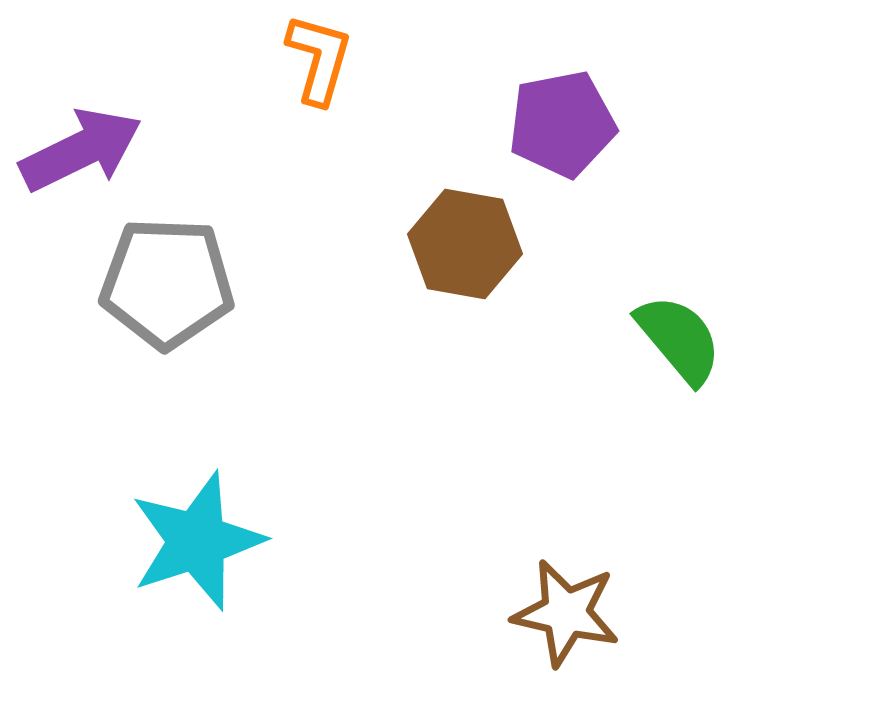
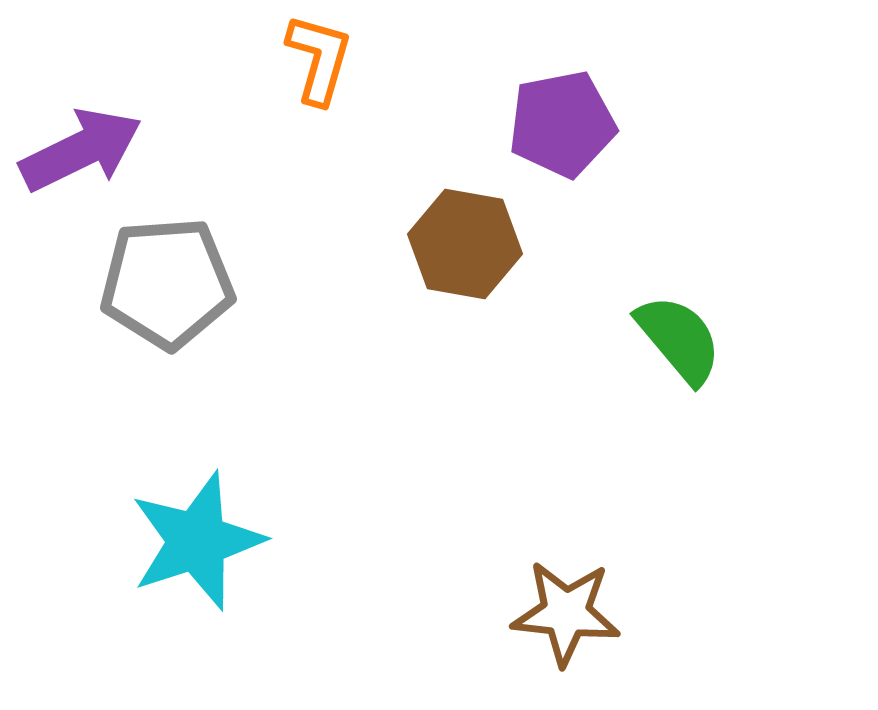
gray pentagon: rotated 6 degrees counterclockwise
brown star: rotated 7 degrees counterclockwise
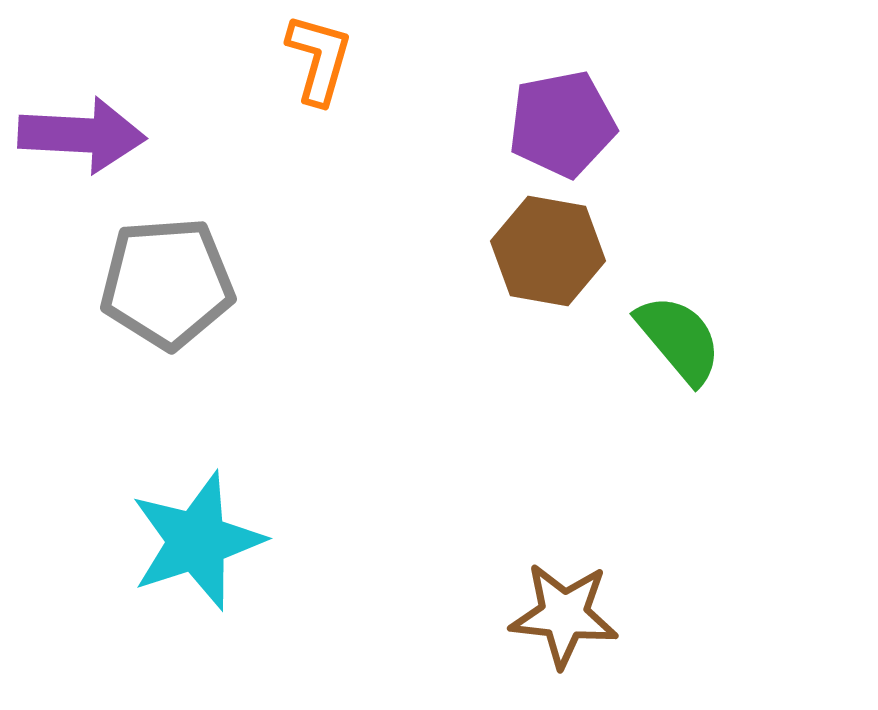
purple arrow: moved 1 px right, 15 px up; rotated 29 degrees clockwise
brown hexagon: moved 83 px right, 7 px down
brown star: moved 2 px left, 2 px down
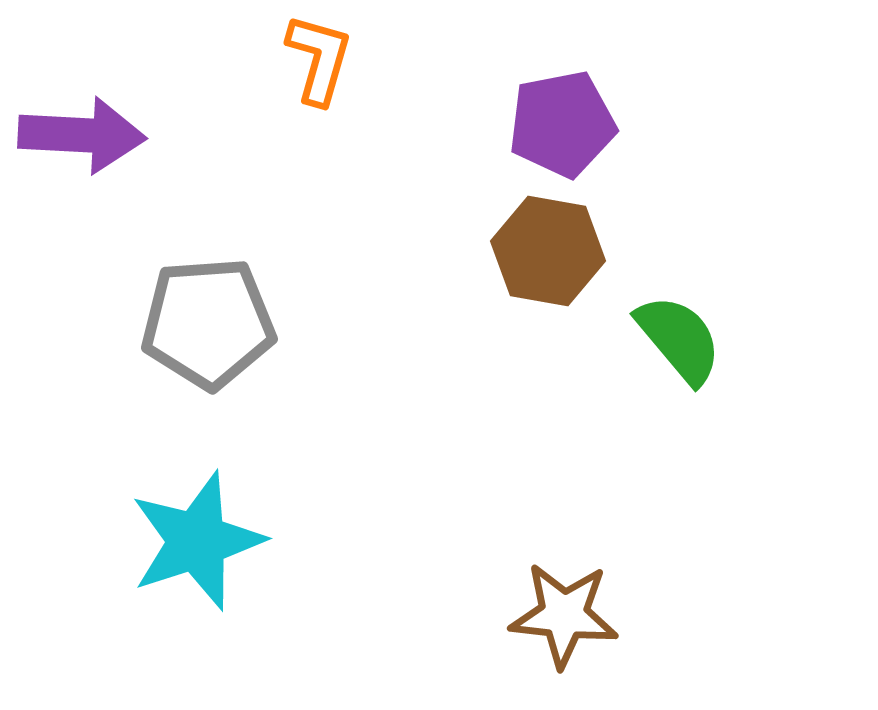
gray pentagon: moved 41 px right, 40 px down
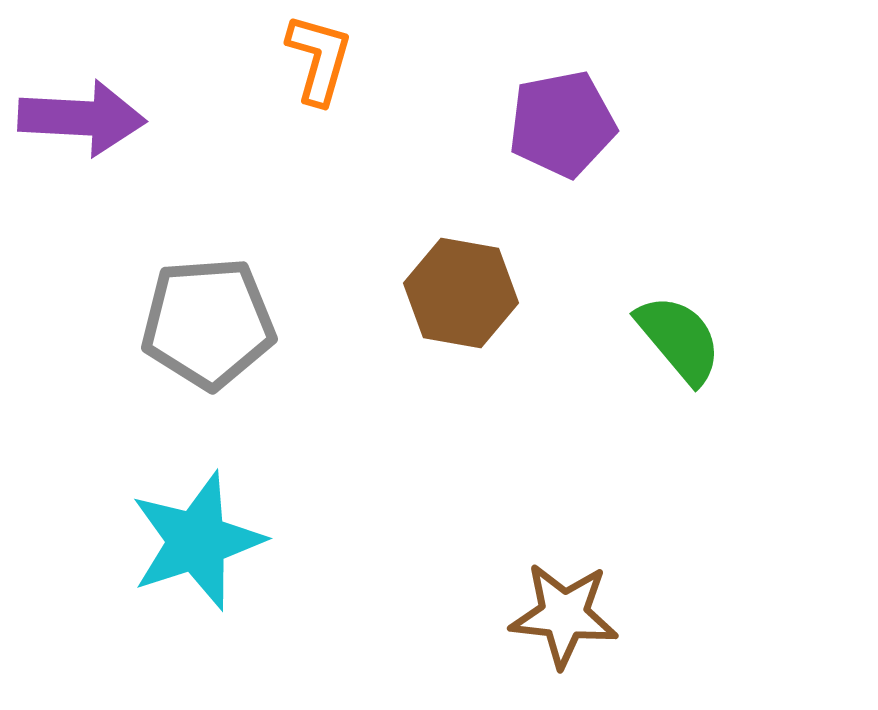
purple arrow: moved 17 px up
brown hexagon: moved 87 px left, 42 px down
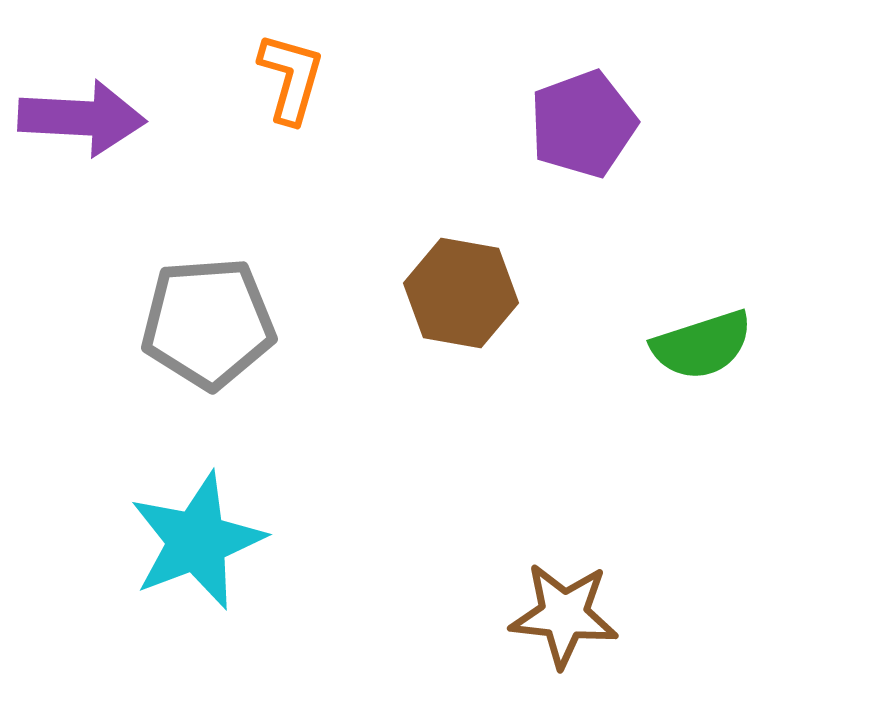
orange L-shape: moved 28 px left, 19 px down
purple pentagon: moved 21 px right; rotated 9 degrees counterclockwise
green semicircle: moved 23 px right, 6 px down; rotated 112 degrees clockwise
cyan star: rotated 3 degrees counterclockwise
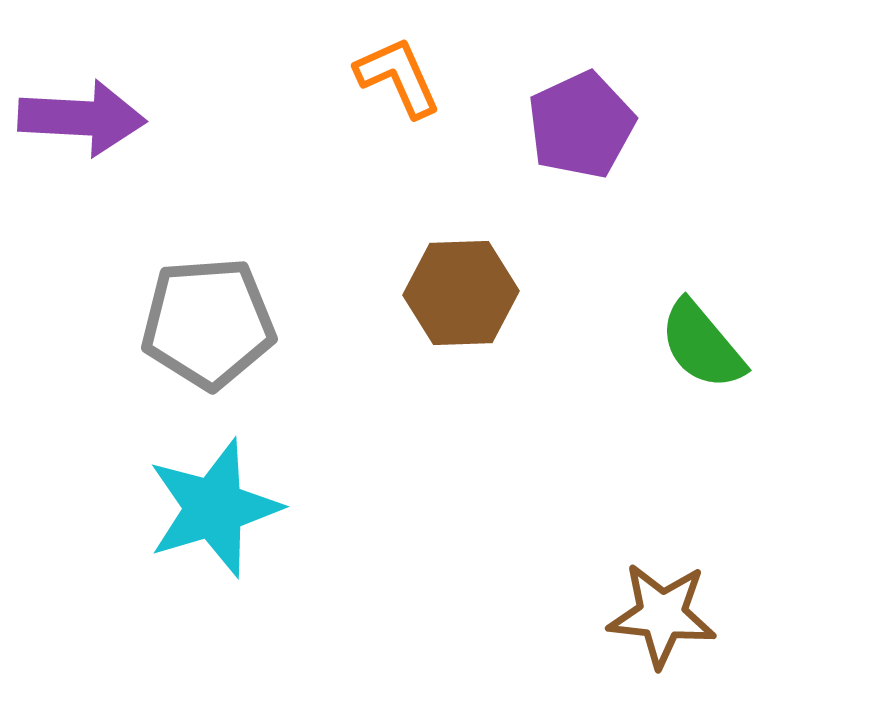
orange L-shape: moved 107 px right, 1 px up; rotated 40 degrees counterclockwise
purple pentagon: moved 2 px left, 1 px down; rotated 5 degrees counterclockwise
brown hexagon: rotated 12 degrees counterclockwise
green semicircle: rotated 68 degrees clockwise
cyan star: moved 17 px right, 33 px up; rotated 4 degrees clockwise
brown star: moved 98 px right
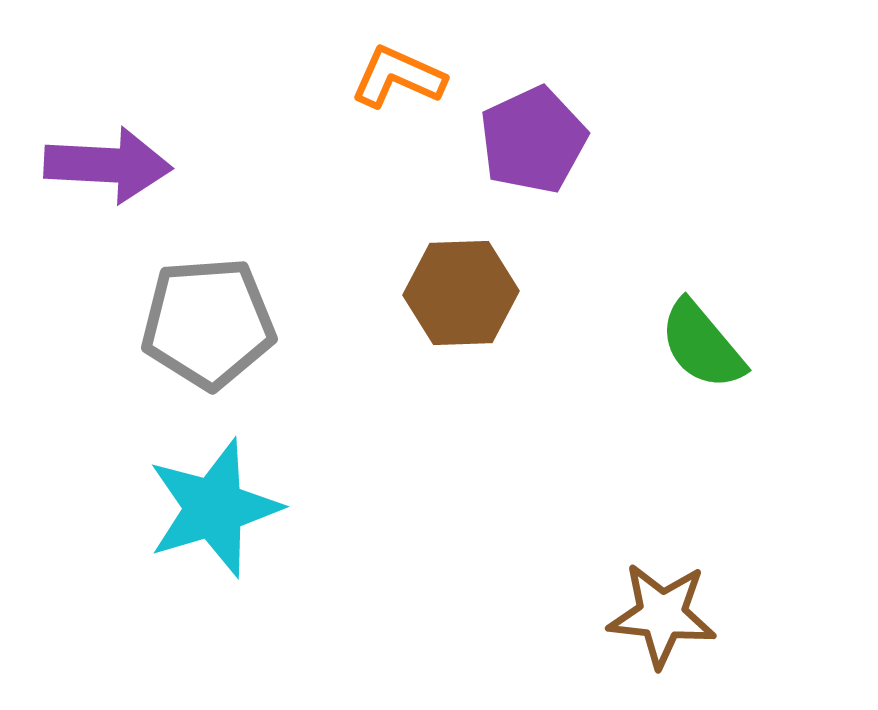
orange L-shape: rotated 42 degrees counterclockwise
purple arrow: moved 26 px right, 47 px down
purple pentagon: moved 48 px left, 15 px down
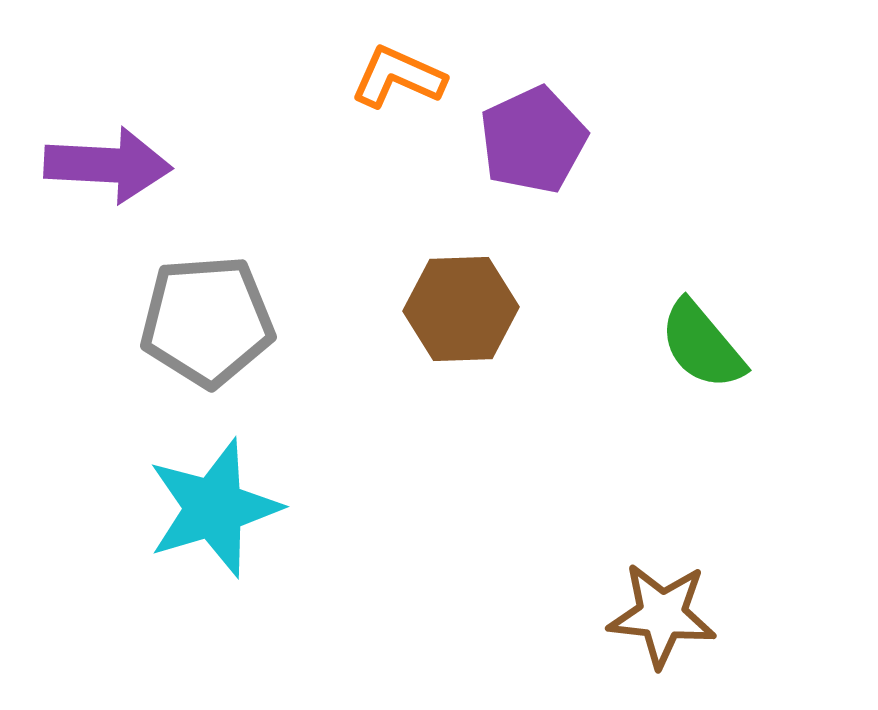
brown hexagon: moved 16 px down
gray pentagon: moved 1 px left, 2 px up
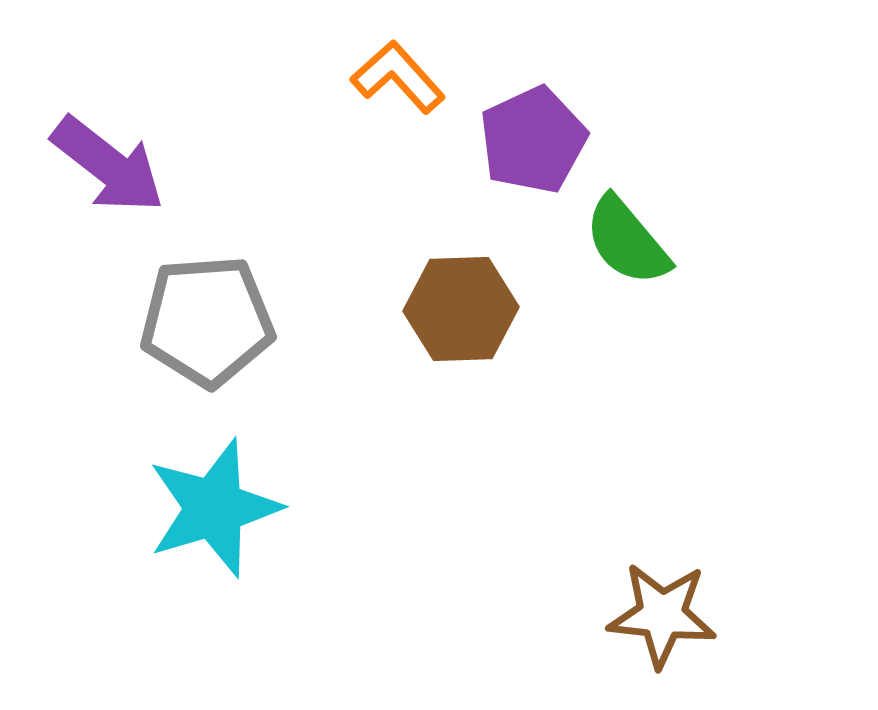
orange L-shape: rotated 24 degrees clockwise
purple arrow: rotated 35 degrees clockwise
green semicircle: moved 75 px left, 104 px up
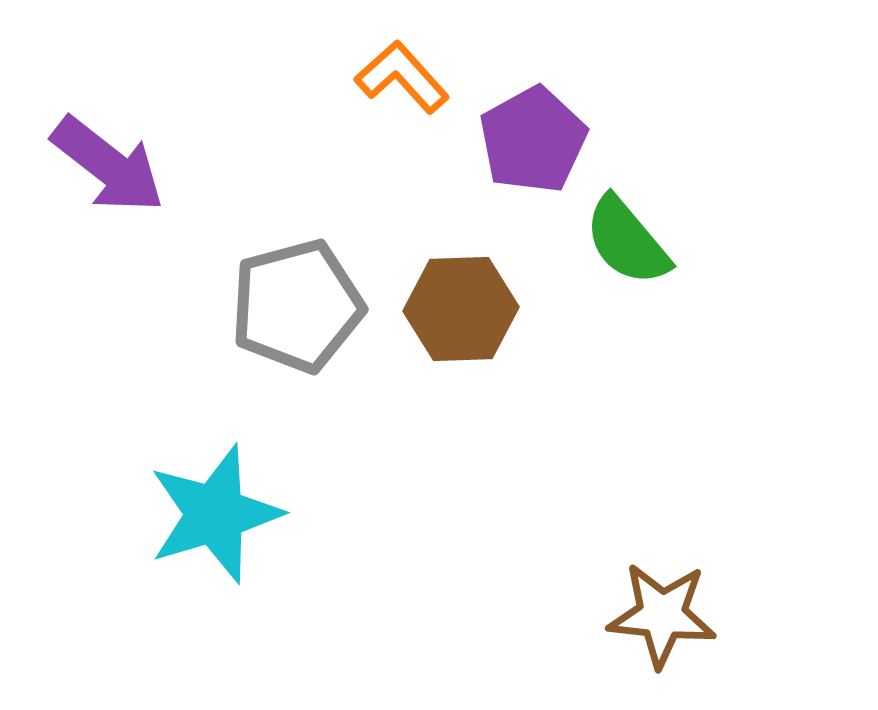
orange L-shape: moved 4 px right
purple pentagon: rotated 4 degrees counterclockwise
gray pentagon: moved 90 px right, 15 px up; rotated 11 degrees counterclockwise
cyan star: moved 1 px right, 6 px down
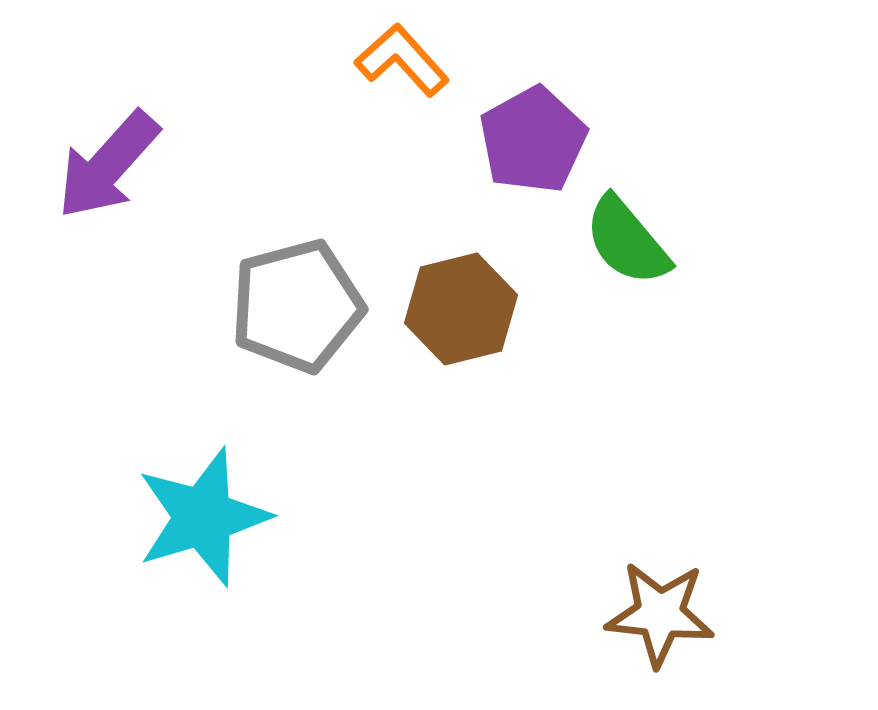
orange L-shape: moved 17 px up
purple arrow: rotated 94 degrees clockwise
brown hexagon: rotated 12 degrees counterclockwise
cyan star: moved 12 px left, 3 px down
brown star: moved 2 px left, 1 px up
